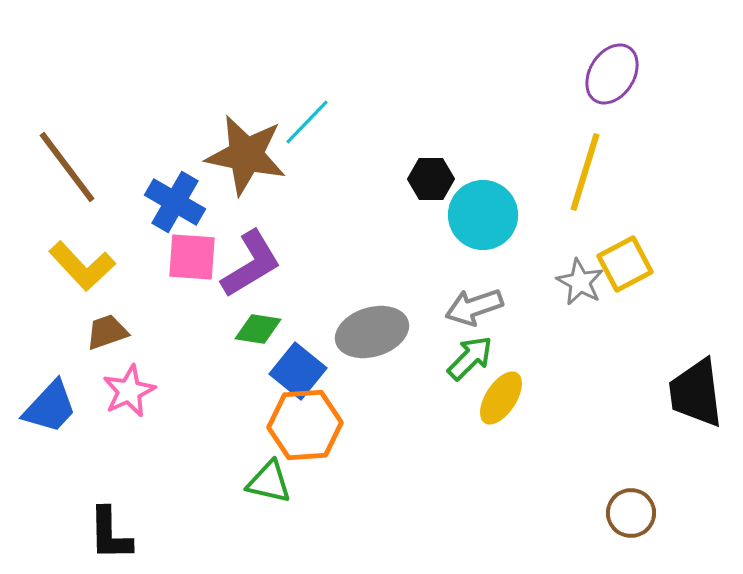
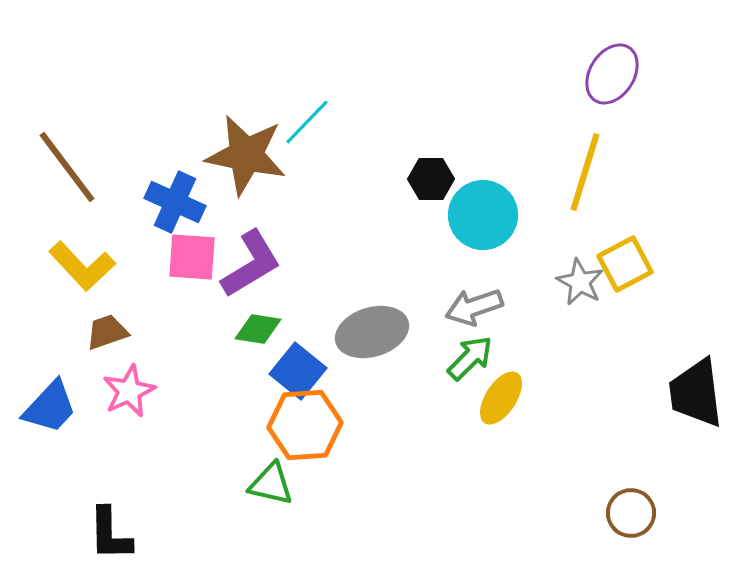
blue cross: rotated 6 degrees counterclockwise
green triangle: moved 2 px right, 2 px down
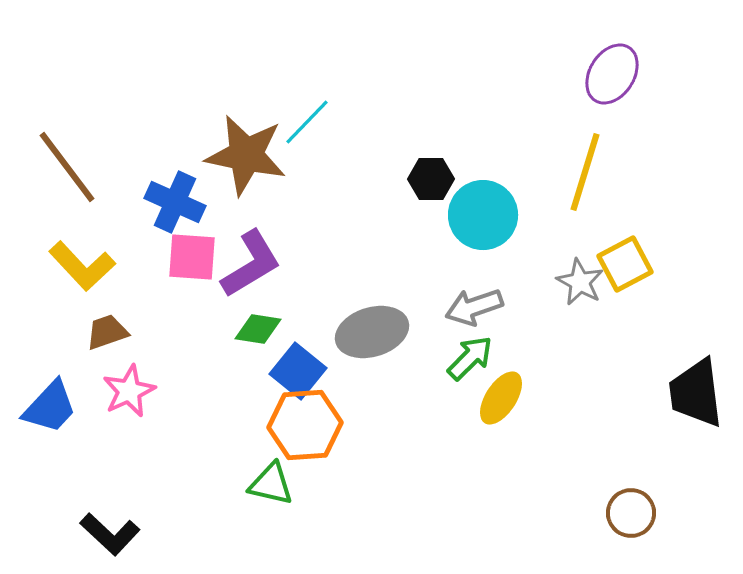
black L-shape: rotated 46 degrees counterclockwise
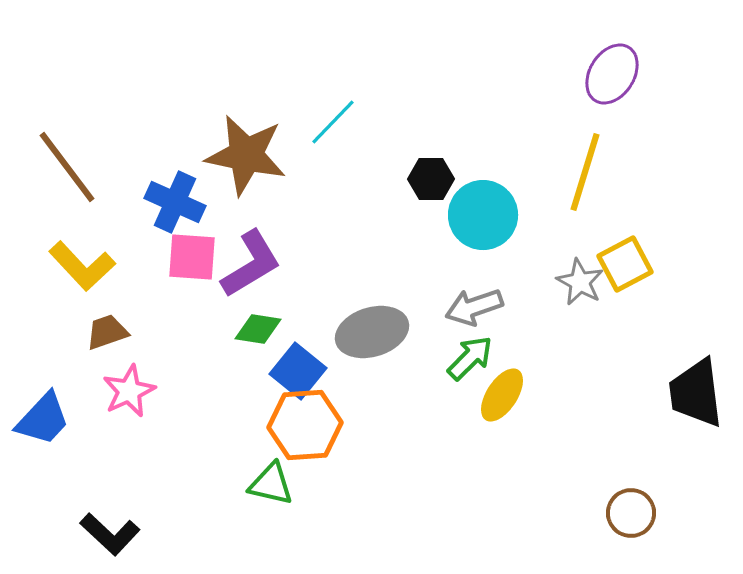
cyan line: moved 26 px right
yellow ellipse: moved 1 px right, 3 px up
blue trapezoid: moved 7 px left, 12 px down
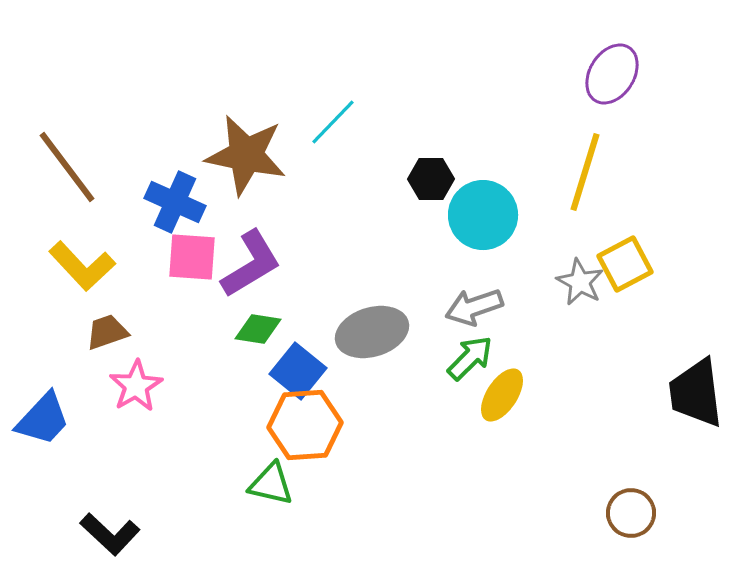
pink star: moved 7 px right, 5 px up; rotated 6 degrees counterclockwise
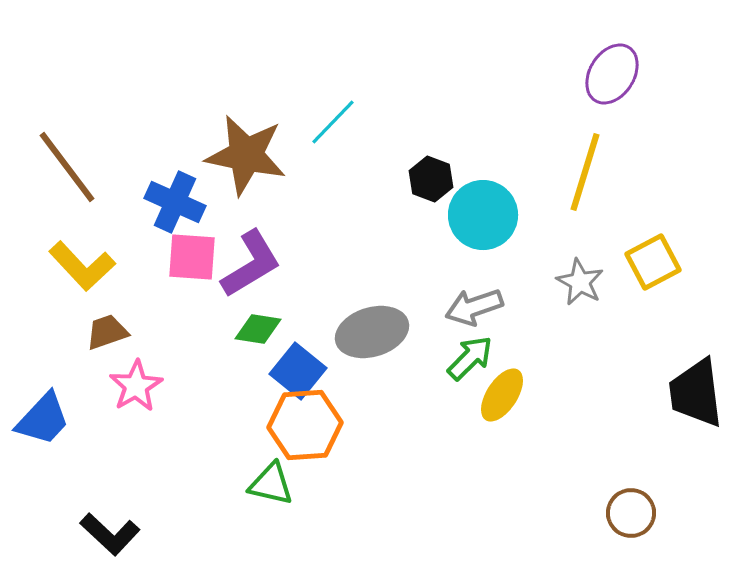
black hexagon: rotated 21 degrees clockwise
yellow square: moved 28 px right, 2 px up
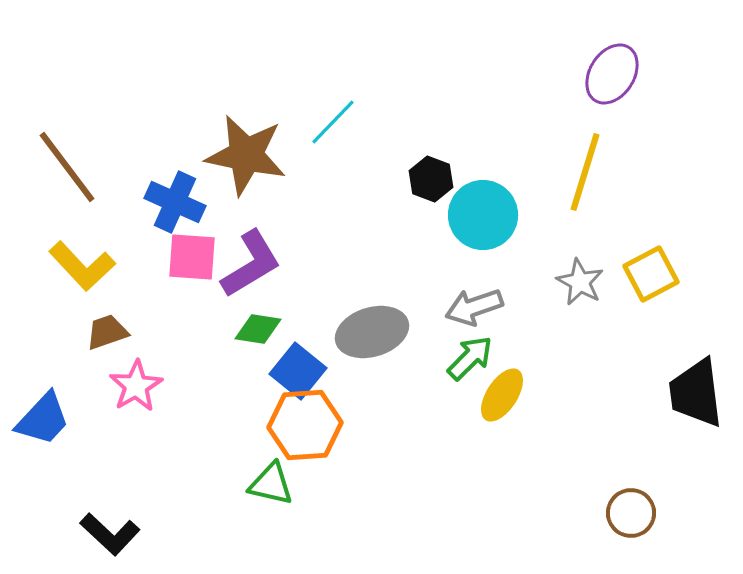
yellow square: moved 2 px left, 12 px down
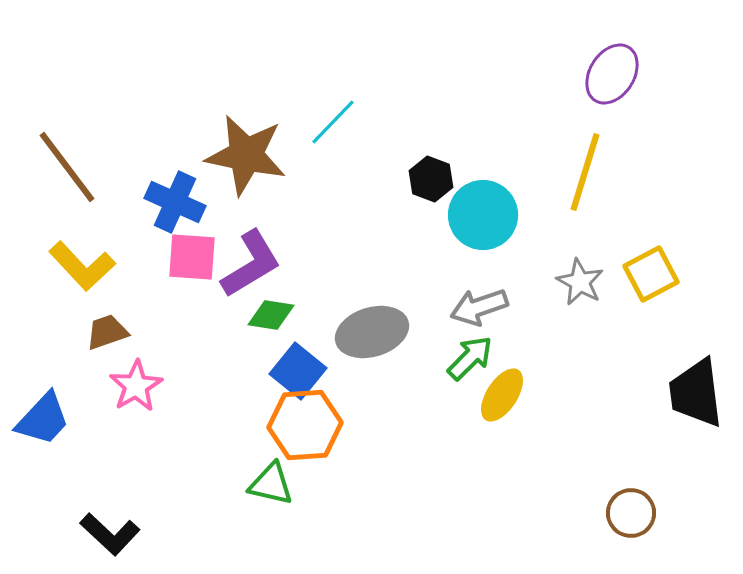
gray arrow: moved 5 px right
green diamond: moved 13 px right, 14 px up
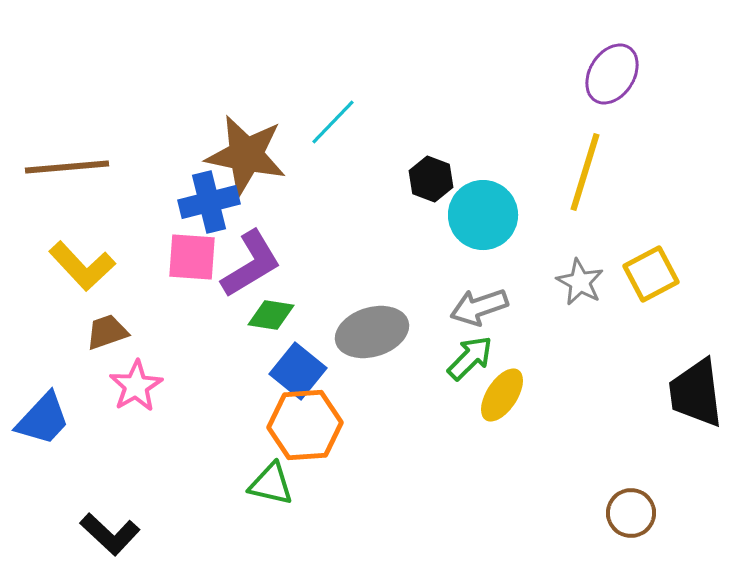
brown line: rotated 58 degrees counterclockwise
blue cross: moved 34 px right; rotated 38 degrees counterclockwise
